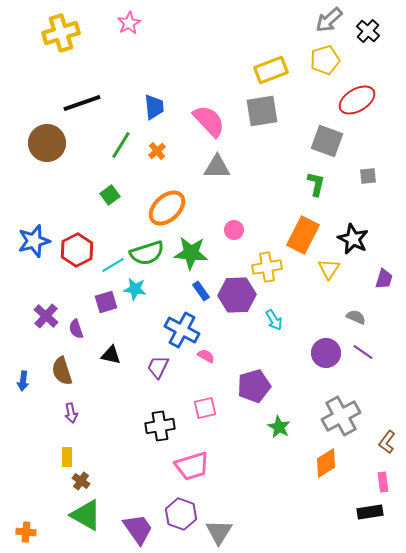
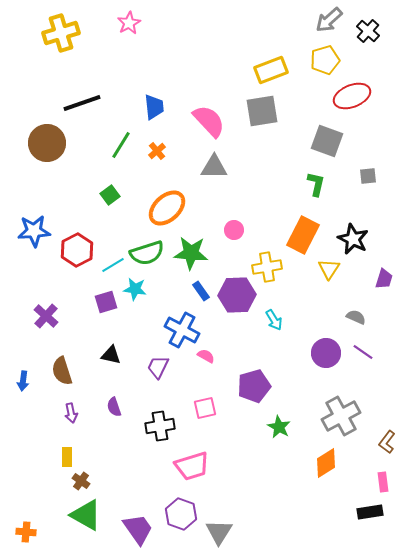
red ellipse at (357, 100): moved 5 px left, 4 px up; rotated 9 degrees clockwise
gray triangle at (217, 167): moved 3 px left
blue star at (34, 241): moved 10 px up; rotated 12 degrees clockwise
purple semicircle at (76, 329): moved 38 px right, 78 px down
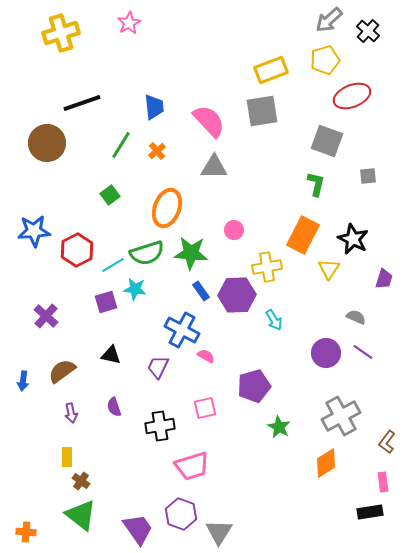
orange ellipse at (167, 208): rotated 27 degrees counterclockwise
brown semicircle at (62, 371): rotated 72 degrees clockwise
green triangle at (86, 515): moved 5 px left; rotated 8 degrees clockwise
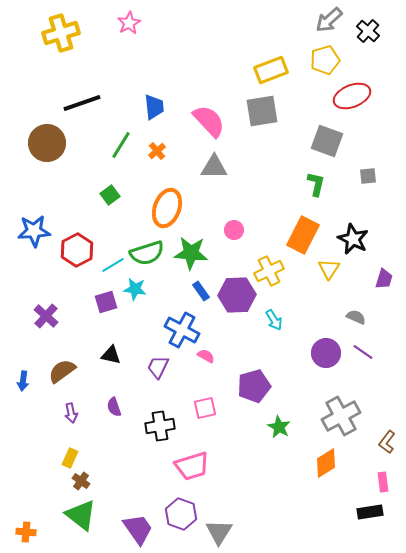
yellow cross at (267, 267): moved 2 px right, 4 px down; rotated 16 degrees counterclockwise
yellow rectangle at (67, 457): moved 3 px right, 1 px down; rotated 24 degrees clockwise
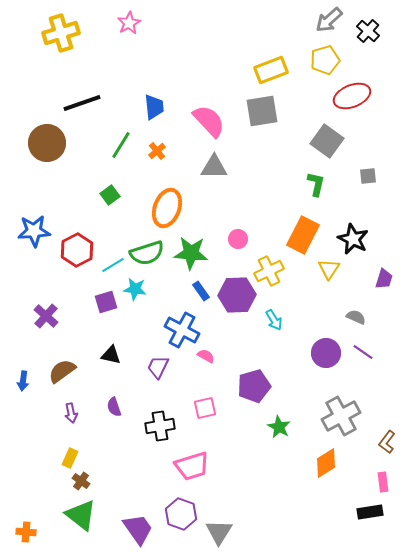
gray square at (327, 141): rotated 16 degrees clockwise
pink circle at (234, 230): moved 4 px right, 9 px down
